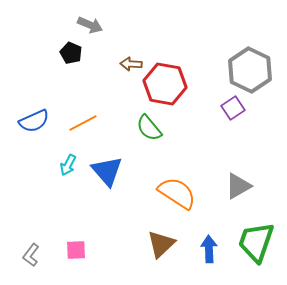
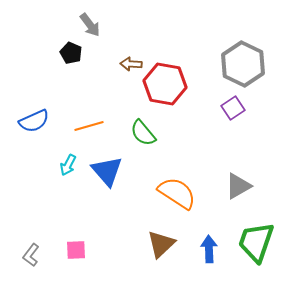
gray arrow: rotated 30 degrees clockwise
gray hexagon: moved 7 px left, 6 px up
orange line: moved 6 px right, 3 px down; rotated 12 degrees clockwise
green semicircle: moved 6 px left, 5 px down
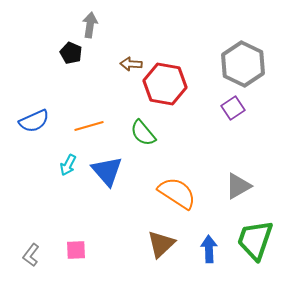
gray arrow: rotated 135 degrees counterclockwise
green trapezoid: moved 1 px left, 2 px up
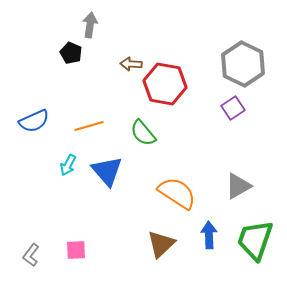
blue arrow: moved 14 px up
